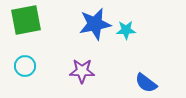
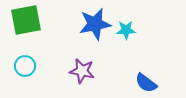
purple star: rotated 10 degrees clockwise
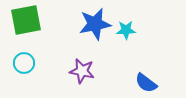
cyan circle: moved 1 px left, 3 px up
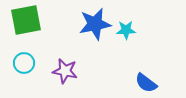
purple star: moved 17 px left
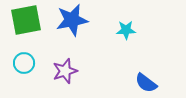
blue star: moved 23 px left, 4 px up
purple star: rotated 30 degrees counterclockwise
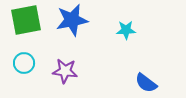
purple star: rotated 25 degrees clockwise
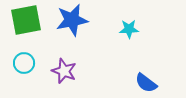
cyan star: moved 3 px right, 1 px up
purple star: moved 1 px left; rotated 15 degrees clockwise
